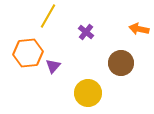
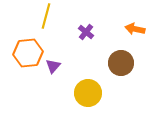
yellow line: moved 2 px left; rotated 15 degrees counterclockwise
orange arrow: moved 4 px left
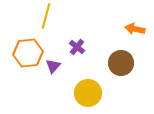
purple cross: moved 9 px left, 15 px down
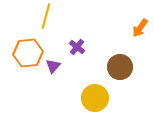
orange arrow: moved 5 px right, 1 px up; rotated 66 degrees counterclockwise
brown circle: moved 1 px left, 4 px down
yellow circle: moved 7 px right, 5 px down
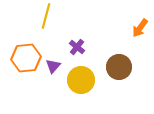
orange hexagon: moved 2 px left, 5 px down
brown circle: moved 1 px left
yellow circle: moved 14 px left, 18 px up
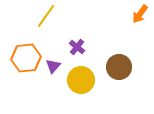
yellow line: rotated 20 degrees clockwise
orange arrow: moved 14 px up
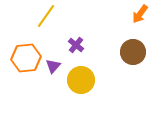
purple cross: moved 1 px left, 2 px up
brown circle: moved 14 px right, 15 px up
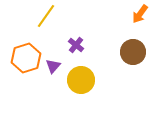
orange hexagon: rotated 12 degrees counterclockwise
